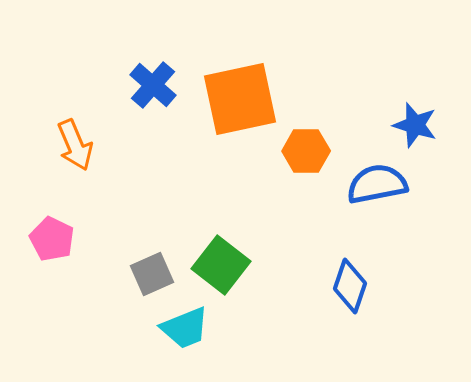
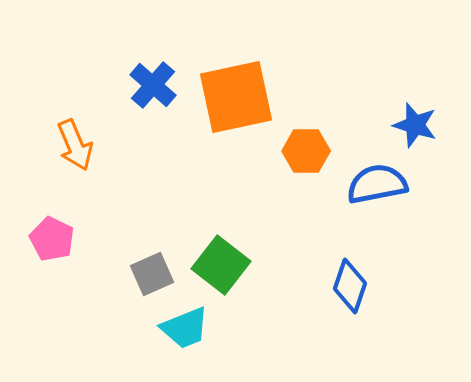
orange square: moved 4 px left, 2 px up
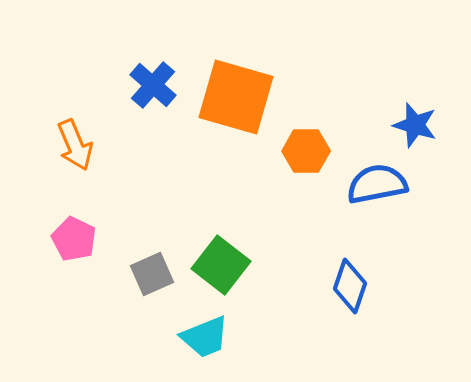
orange square: rotated 28 degrees clockwise
pink pentagon: moved 22 px right
cyan trapezoid: moved 20 px right, 9 px down
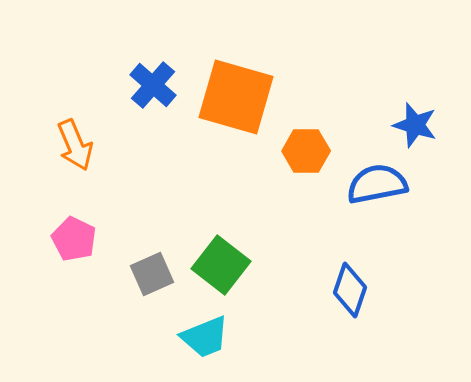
blue diamond: moved 4 px down
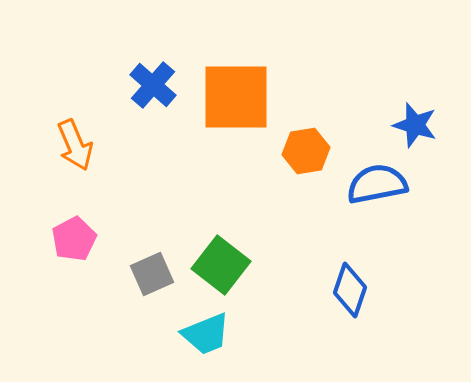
orange square: rotated 16 degrees counterclockwise
orange hexagon: rotated 9 degrees counterclockwise
pink pentagon: rotated 18 degrees clockwise
cyan trapezoid: moved 1 px right, 3 px up
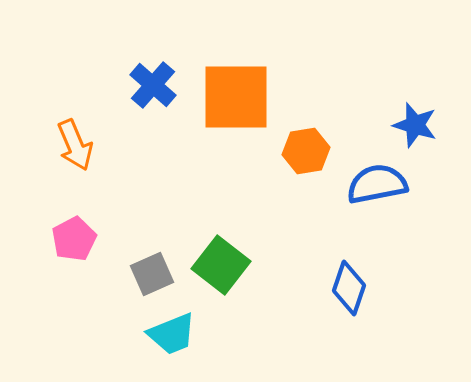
blue diamond: moved 1 px left, 2 px up
cyan trapezoid: moved 34 px left
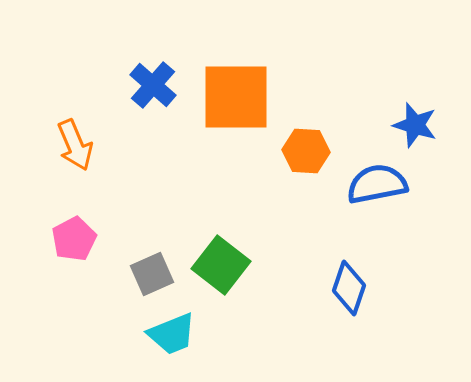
orange hexagon: rotated 12 degrees clockwise
